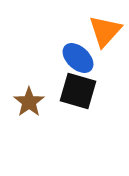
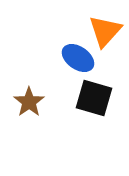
blue ellipse: rotated 8 degrees counterclockwise
black square: moved 16 px right, 7 px down
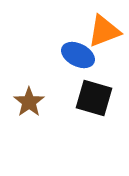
orange triangle: moved 1 px left; rotated 27 degrees clockwise
blue ellipse: moved 3 px up; rotated 8 degrees counterclockwise
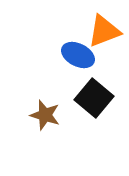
black square: rotated 24 degrees clockwise
brown star: moved 16 px right, 13 px down; rotated 20 degrees counterclockwise
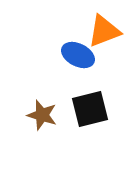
black square: moved 4 px left, 11 px down; rotated 36 degrees clockwise
brown star: moved 3 px left
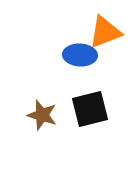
orange triangle: moved 1 px right, 1 px down
blue ellipse: moved 2 px right; rotated 24 degrees counterclockwise
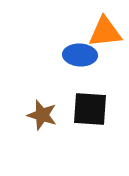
orange triangle: rotated 15 degrees clockwise
black square: rotated 18 degrees clockwise
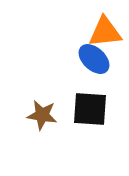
blue ellipse: moved 14 px right, 4 px down; rotated 40 degrees clockwise
brown star: rotated 8 degrees counterclockwise
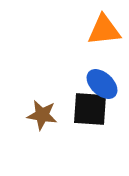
orange triangle: moved 1 px left, 2 px up
blue ellipse: moved 8 px right, 25 px down
